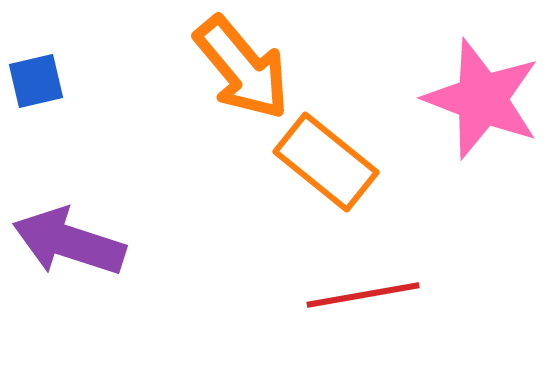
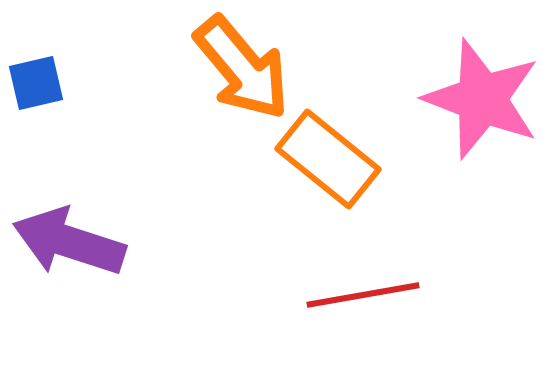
blue square: moved 2 px down
orange rectangle: moved 2 px right, 3 px up
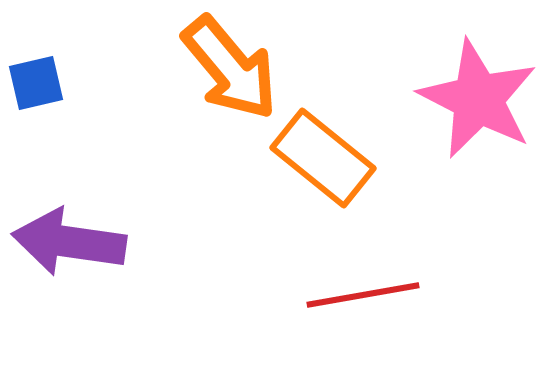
orange arrow: moved 12 px left
pink star: moved 4 px left; rotated 6 degrees clockwise
orange rectangle: moved 5 px left, 1 px up
purple arrow: rotated 10 degrees counterclockwise
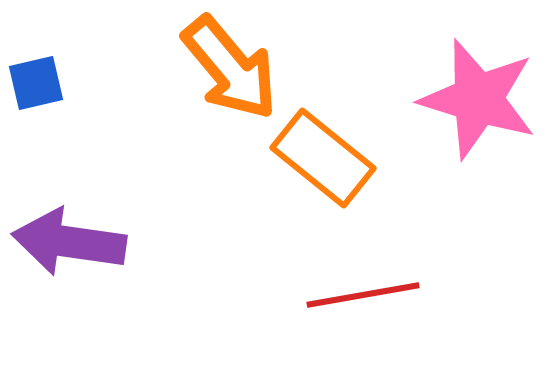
pink star: rotated 10 degrees counterclockwise
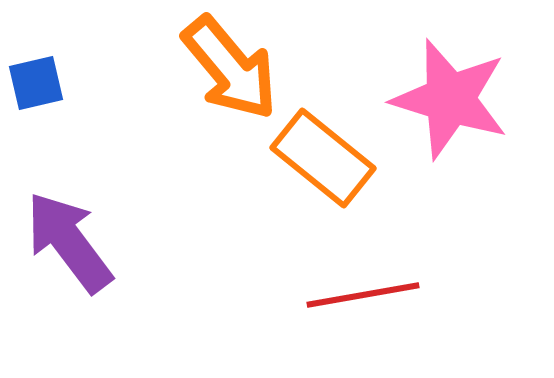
pink star: moved 28 px left
purple arrow: rotated 45 degrees clockwise
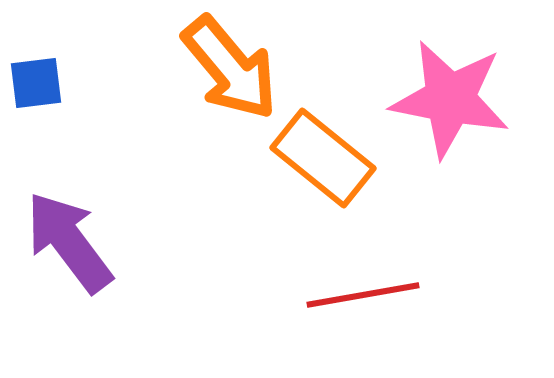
blue square: rotated 6 degrees clockwise
pink star: rotated 6 degrees counterclockwise
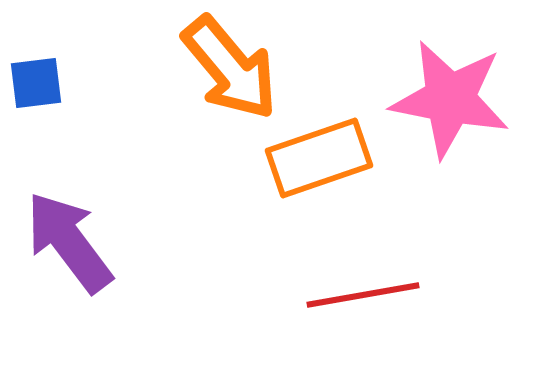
orange rectangle: moved 4 px left; rotated 58 degrees counterclockwise
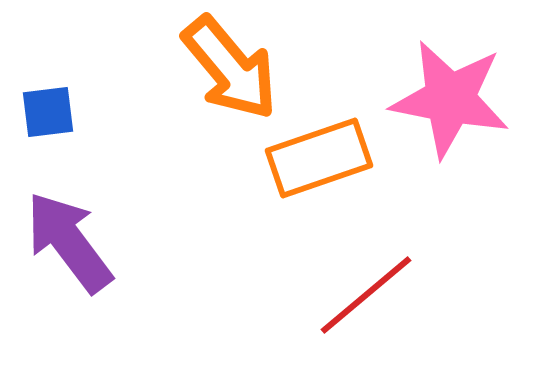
blue square: moved 12 px right, 29 px down
red line: moved 3 px right; rotated 30 degrees counterclockwise
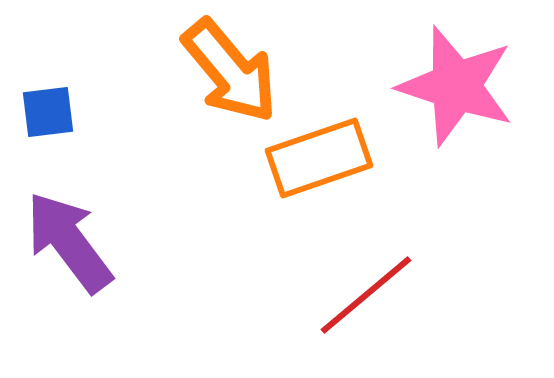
orange arrow: moved 3 px down
pink star: moved 6 px right, 13 px up; rotated 7 degrees clockwise
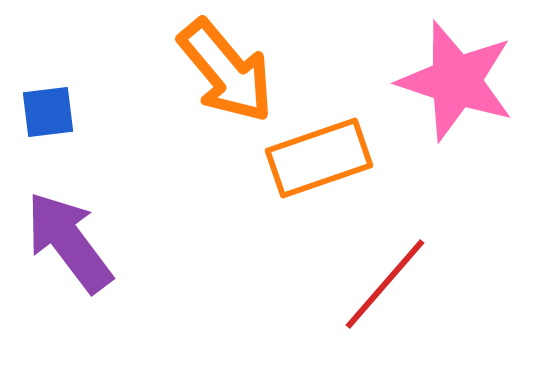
orange arrow: moved 4 px left
pink star: moved 5 px up
red line: moved 19 px right, 11 px up; rotated 9 degrees counterclockwise
